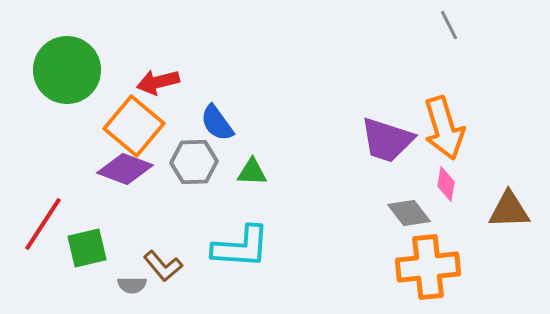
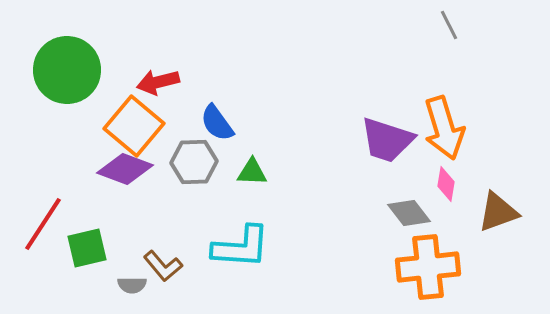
brown triangle: moved 11 px left, 2 px down; rotated 18 degrees counterclockwise
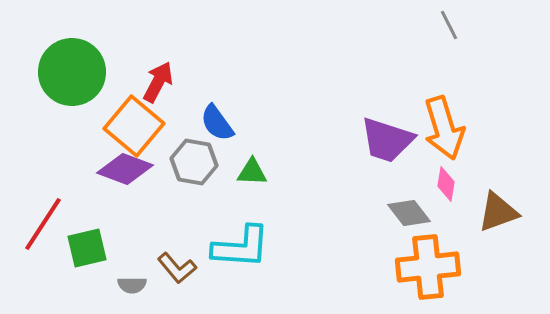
green circle: moved 5 px right, 2 px down
red arrow: rotated 132 degrees clockwise
gray hexagon: rotated 12 degrees clockwise
brown L-shape: moved 14 px right, 2 px down
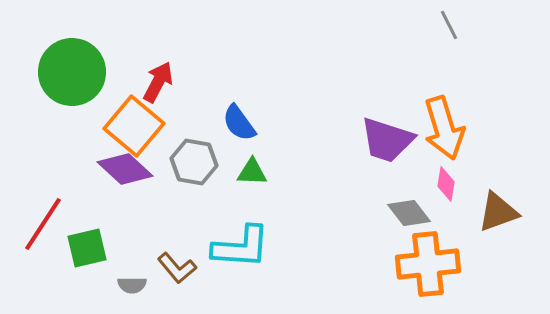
blue semicircle: moved 22 px right
purple diamond: rotated 22 degrees clockwise
orange cross: moved 3 px up
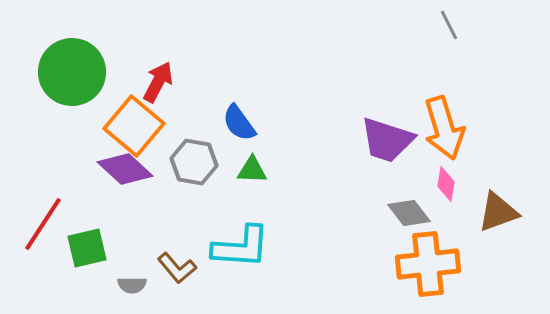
green triangle: moved 2 px up
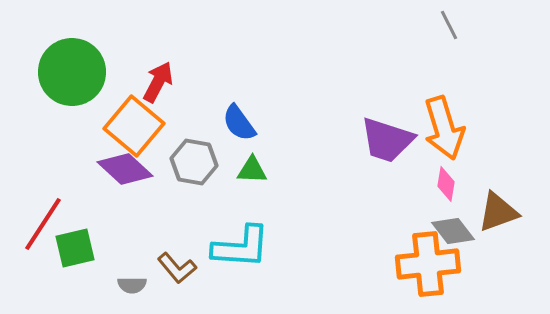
gray diamond: moved 44 px right, 18 px down
green square: moved 12 px left
